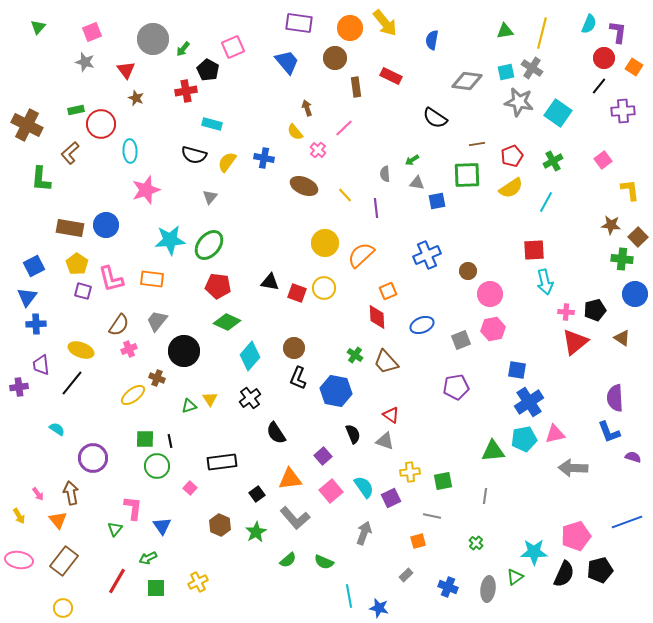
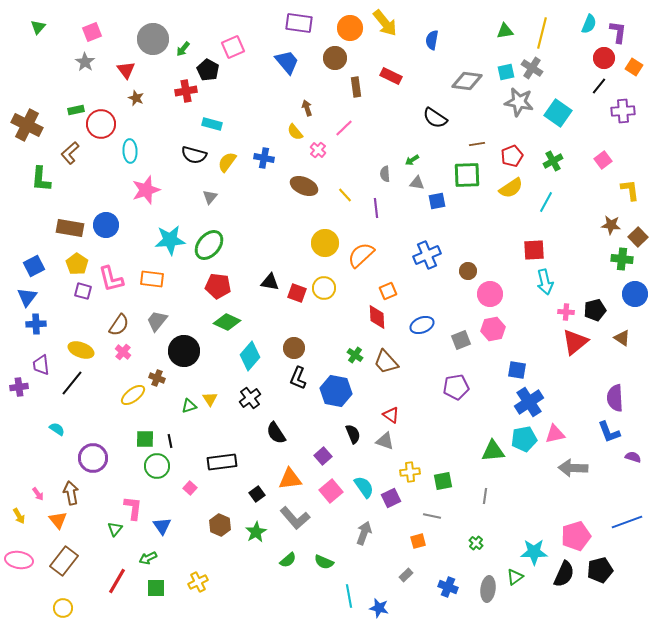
gray star at (85, 62): rotated 18 degrees clockwise
pink cross at (129, 349): moved 6 px left, 3 px down; rotated 28 degrees counterclockwise
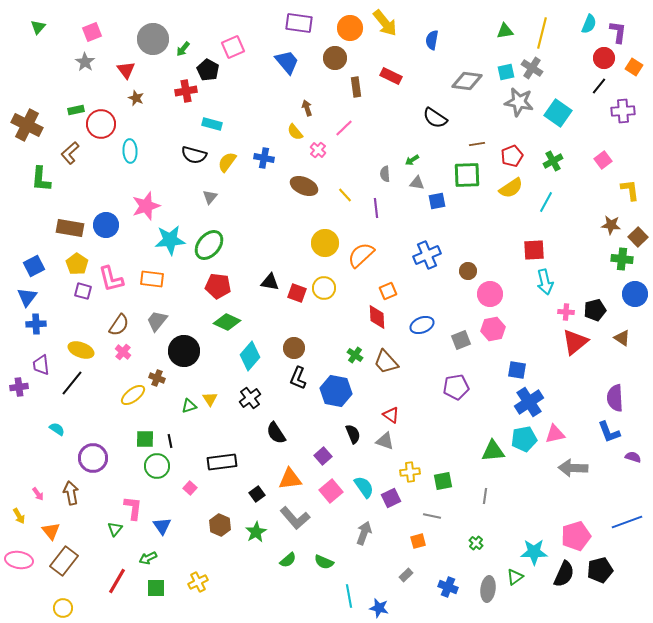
pink star at (146, 190): moved 16 px down
orange triangle at (58, 520): moved 7 px left, 11 px down
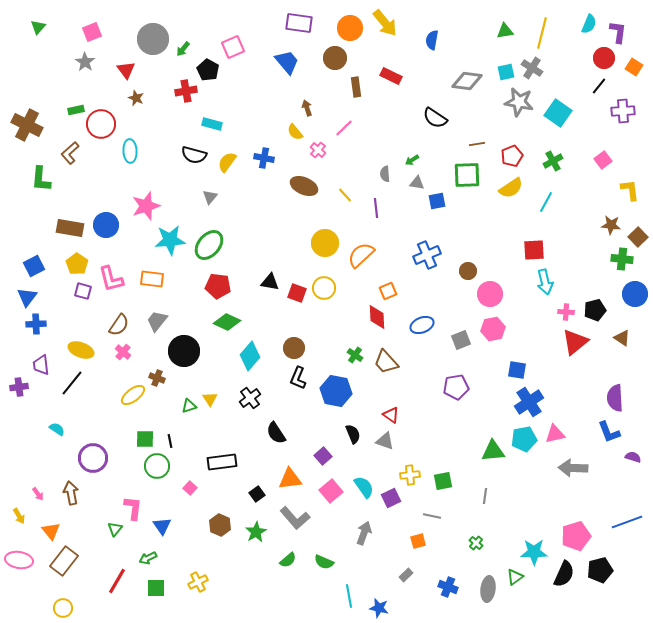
yellow cross at (410, 472): moved 3 px down
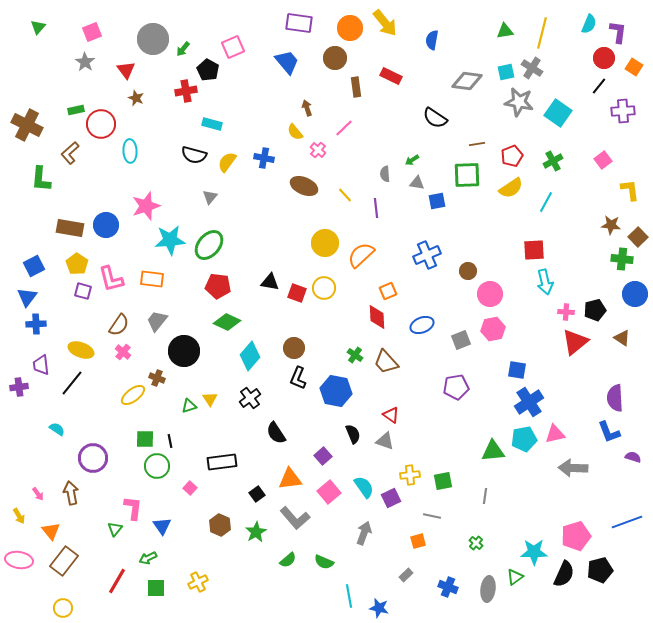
pink square at (331, 491): moved 2 px left, 1 px down
